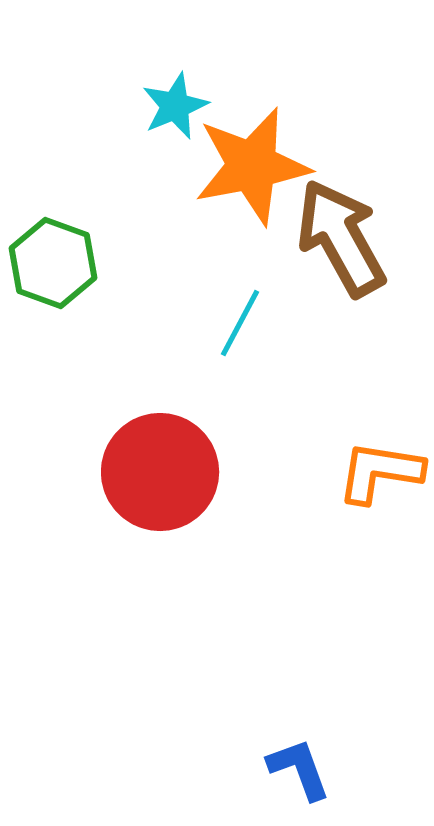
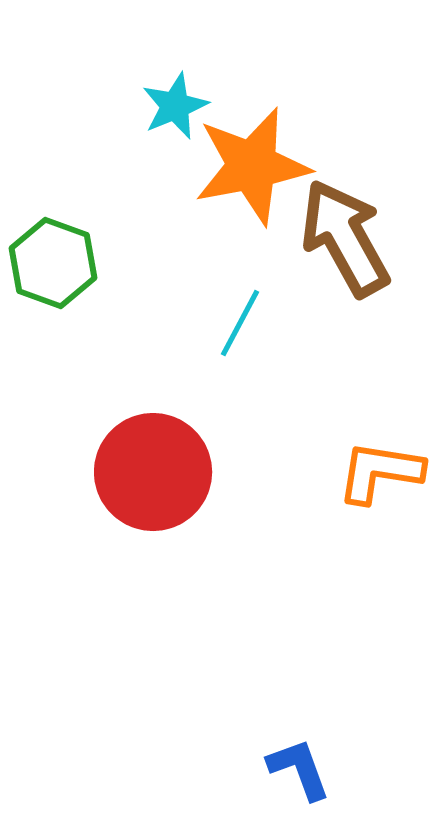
brown arrow: moved 4 px right
red circle: moved 7 px left
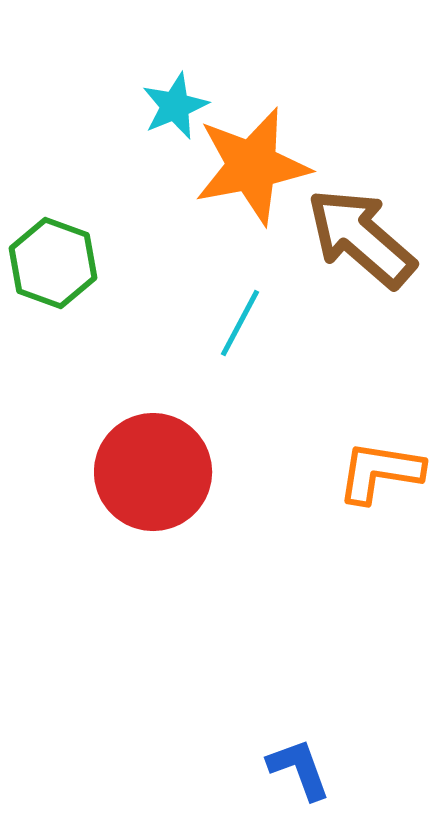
brown arrow: moved 16 px right; rotated 20 degrees counterclockwise
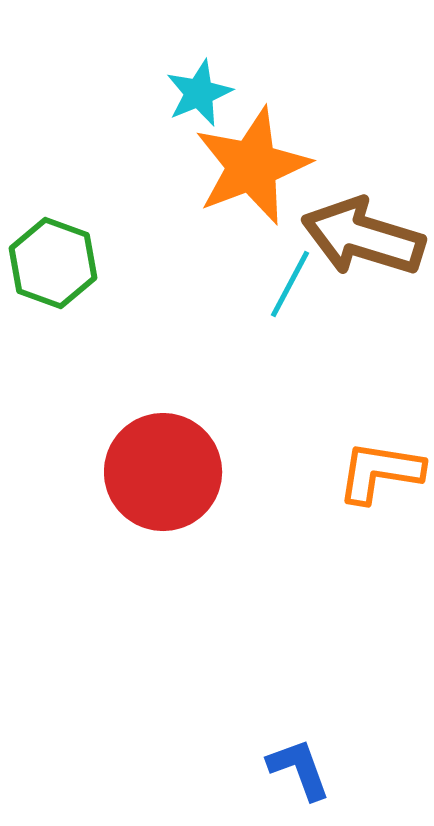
cyan star: moved 24 px right, 13 px up
orange star: rotated 10 degrees counterclockwise
brown arrow: moved 2 px right, 1 px up; rotated 24 degrees counterclockwise
cyan line: moved 50 px right, 39 px up
red circle: moved 10 px right
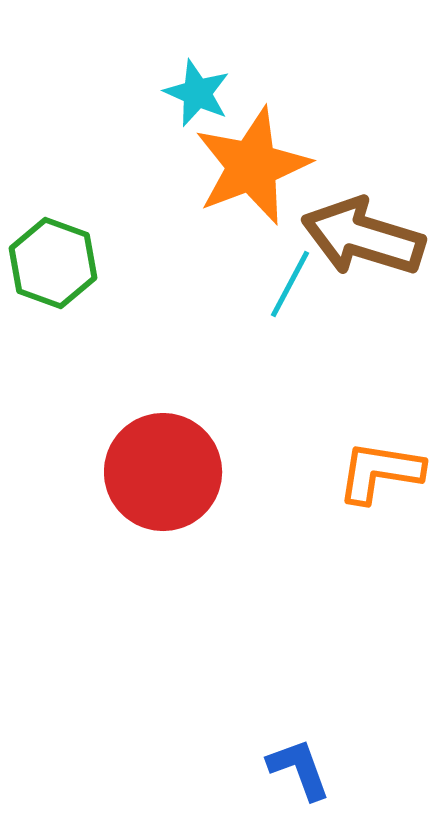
cyan star: moved 2 px left; rotated 26 degrees counterclockwise
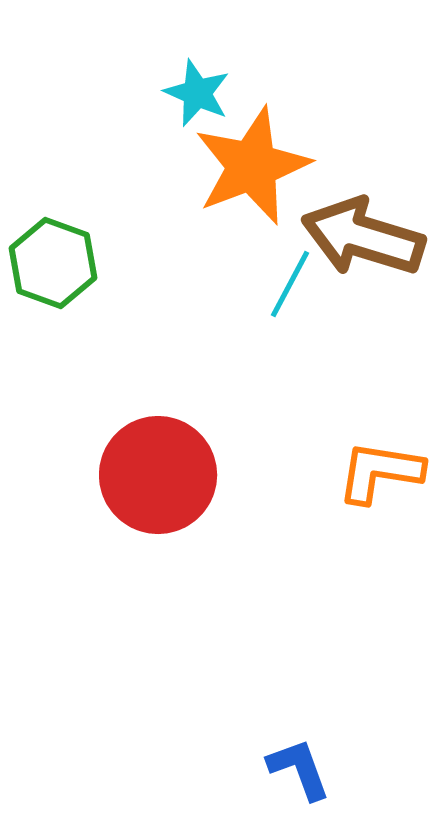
red circle: moved 5 px left, 3 px down
